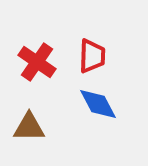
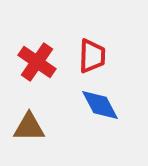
blue diamond: moved 2 px right, 1 px down
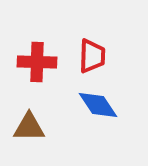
red cross: rotated 33 degrees counterclockwise
blue diamond: moved 2 px left; rotated 6 degrees counterclockwise
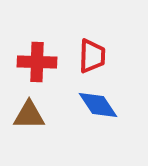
brown triangle: moved 12 px up
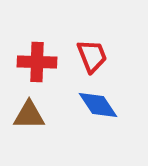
red trapezoid: rotated 24 degrees counterclockwise
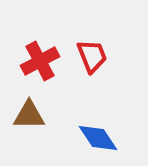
red cross: moved 3 px right, 1 px up; rotated 30 degrees counterclockwise
blue diamond: moved 33 px down
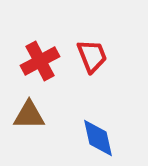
blue diamond: rotated 21 degrees clockwise
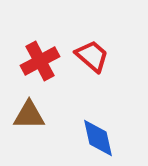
red trapezoid: rotated 27 degrees counterclockwise
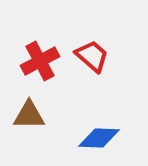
blue diamond: moved 1 px right; rotated 75 degrees counterclockwise
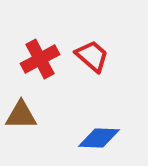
red cross: moved 2 px up
brown triangle: moved 8 px left
